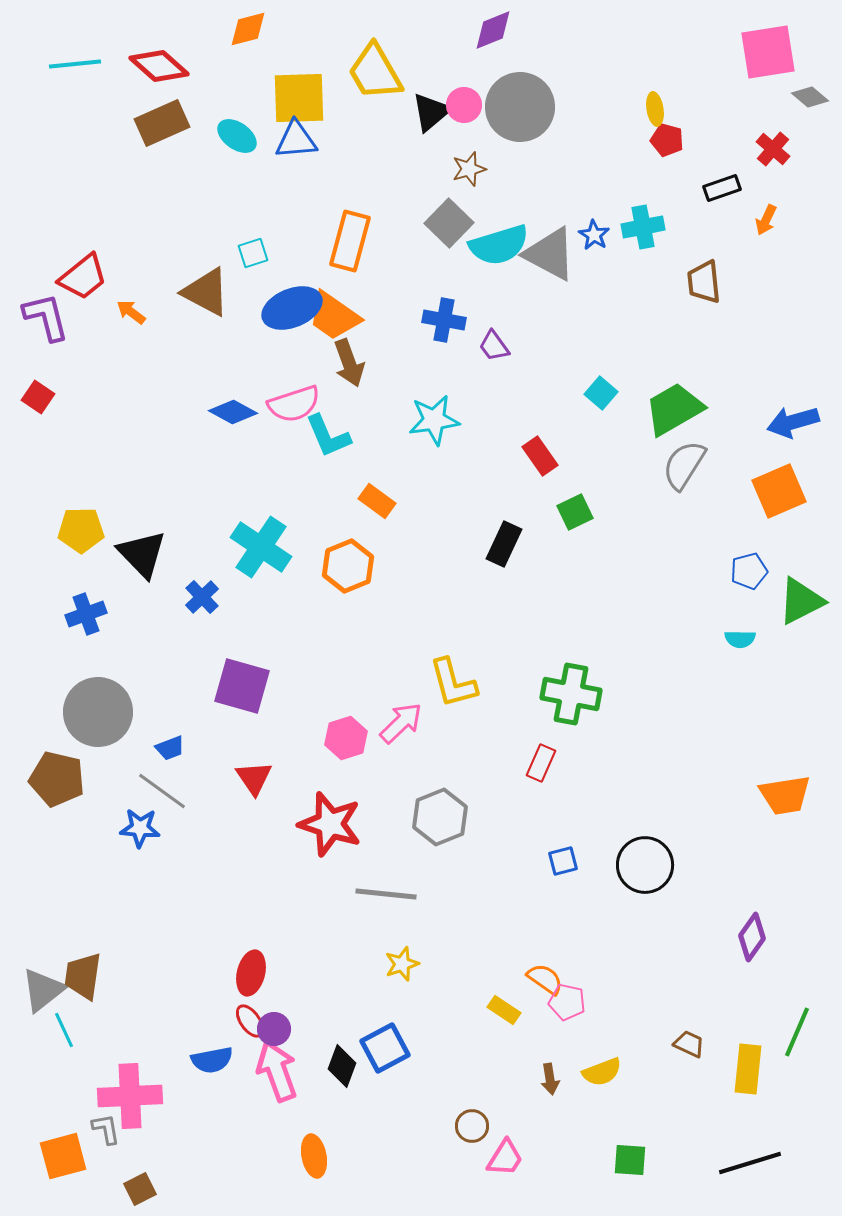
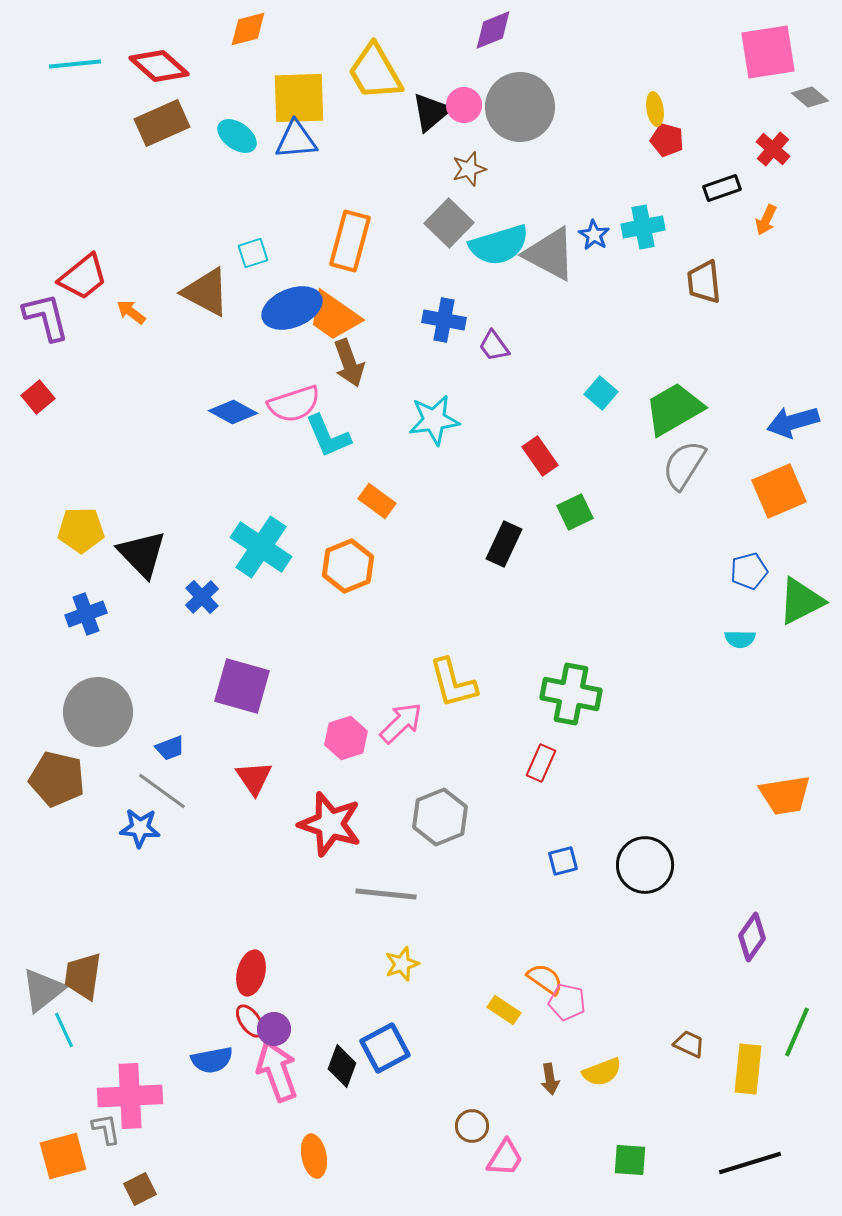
red square at (38, 397): rotated 16 degrees clockwise
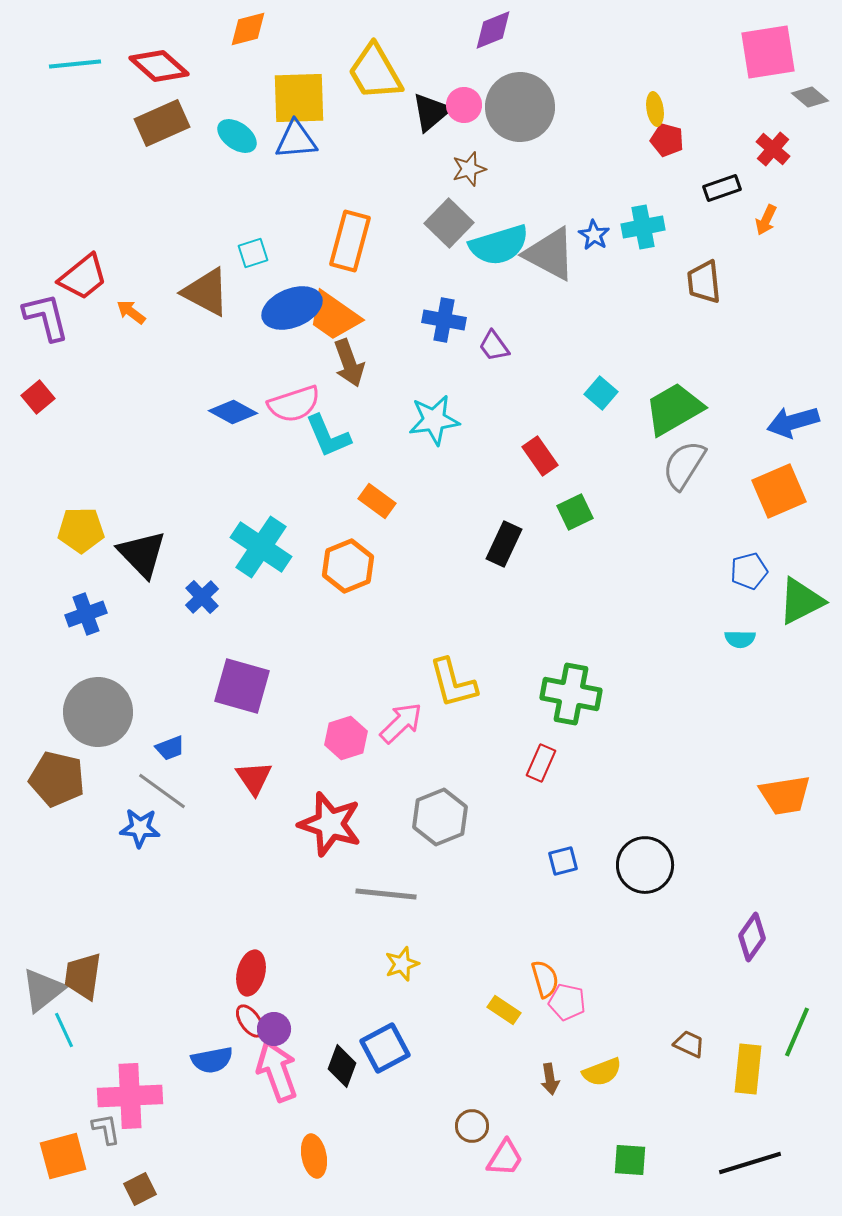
orange semicircle at (545, 979): rotated 39 degrees clockwise
